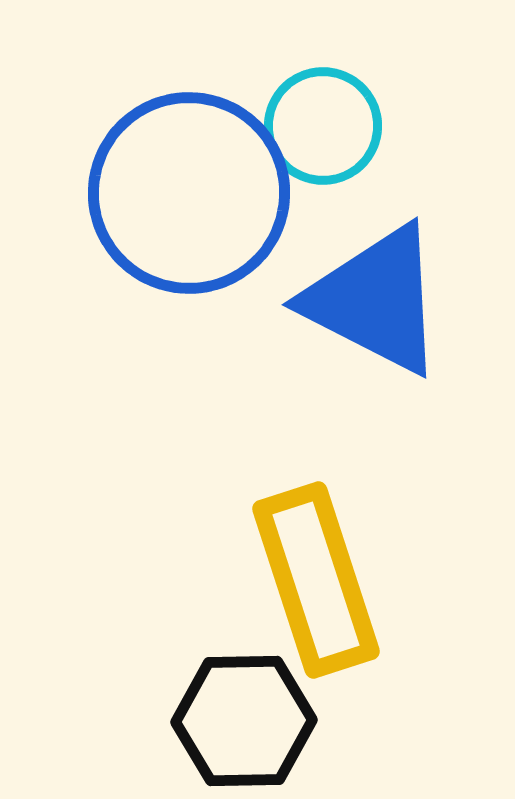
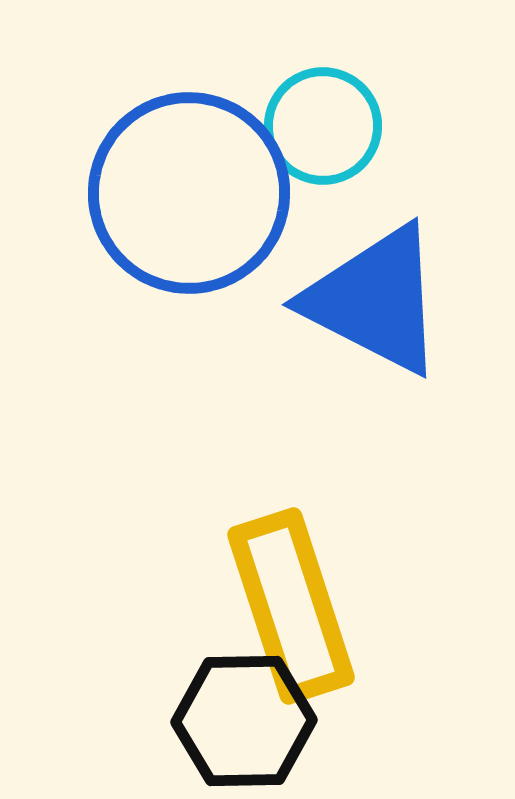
yellow rectangle: moved 25 px left, 26 px down
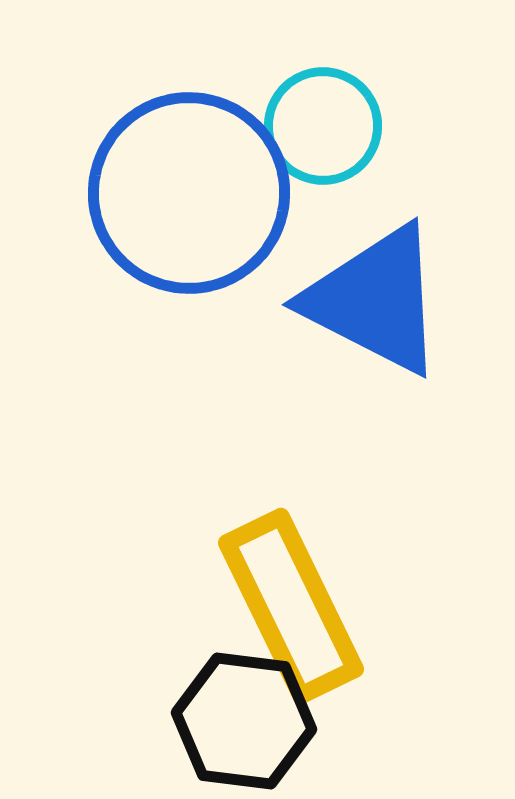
yellow rectangle: rotated 8 degrees counterclockwise
black hexagon: rotated 8 degrees clockwise
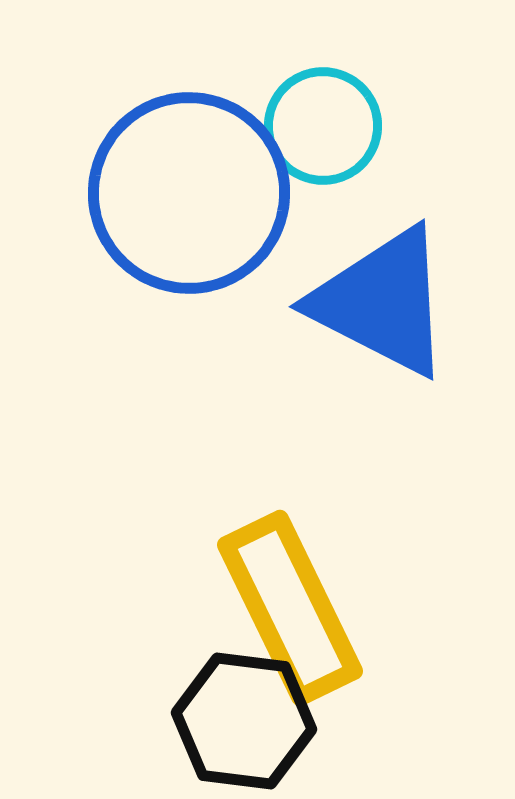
blue triangle: moved 7 px right, 2 px down
yellow rectangle: moved 1 px left, 2 px down
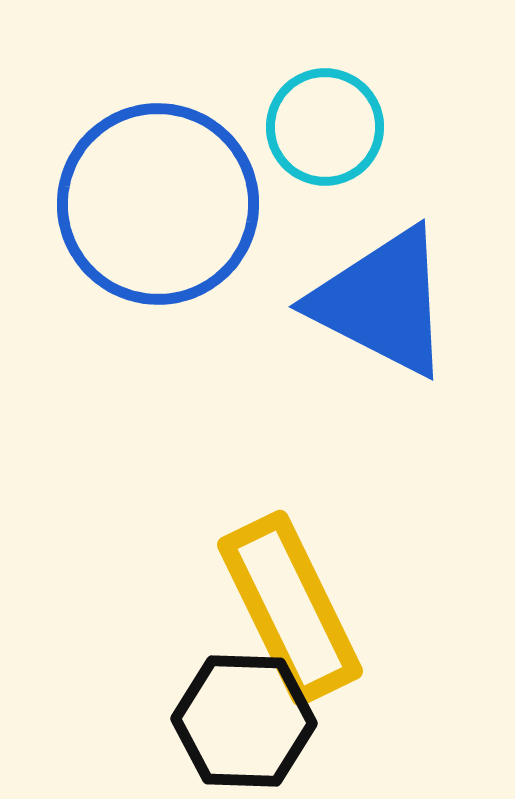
cyan circle: moved 2 px right, 1 px down
blue circle: moved 31 px left, 11 px down
black hexagon: rotated 5 degrees counterclockwise
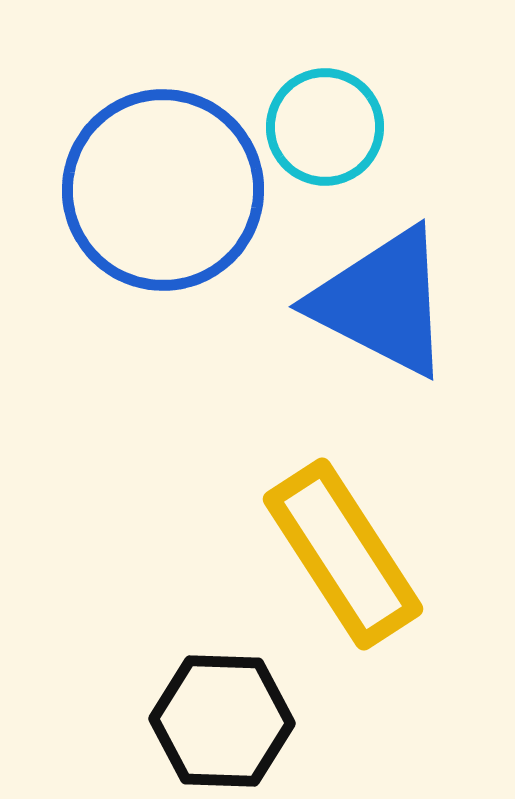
blue circle: moved 5 px right, 14 px up
yellow rectangle: moved 53 px right, 54 px up; rotated 7 degrees counterclockwise
black hexagon: moved 22 px left
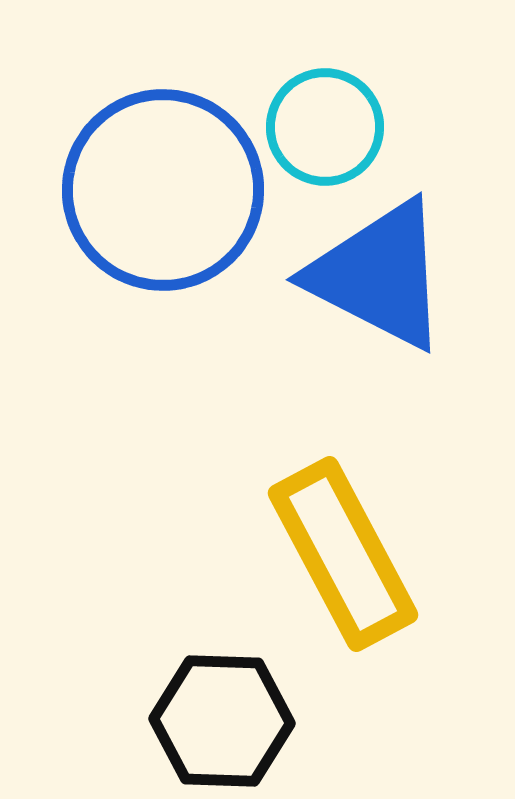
blue triangle: moved 3 px left, 27 px up
yellow rectangle: rotated 5 degrees clockwise
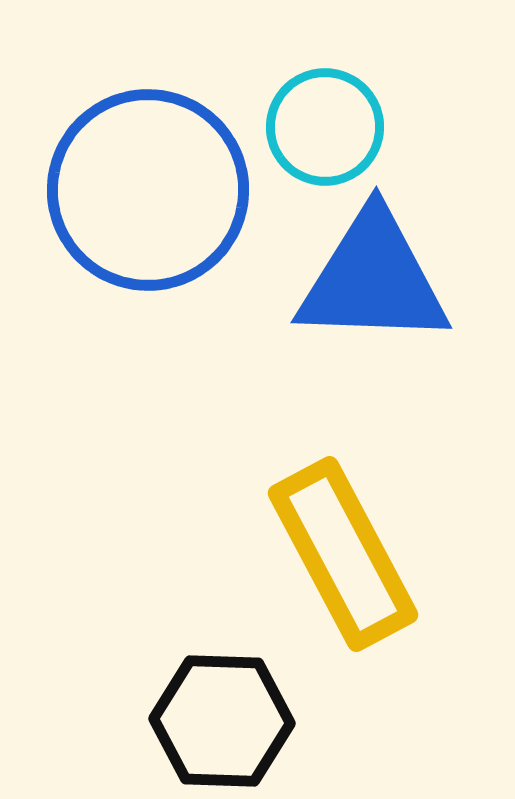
blue circle: moved 15 px left
blue triangle: moved 6 px left, 4 px down; rotated 25 degrees counterclockwise
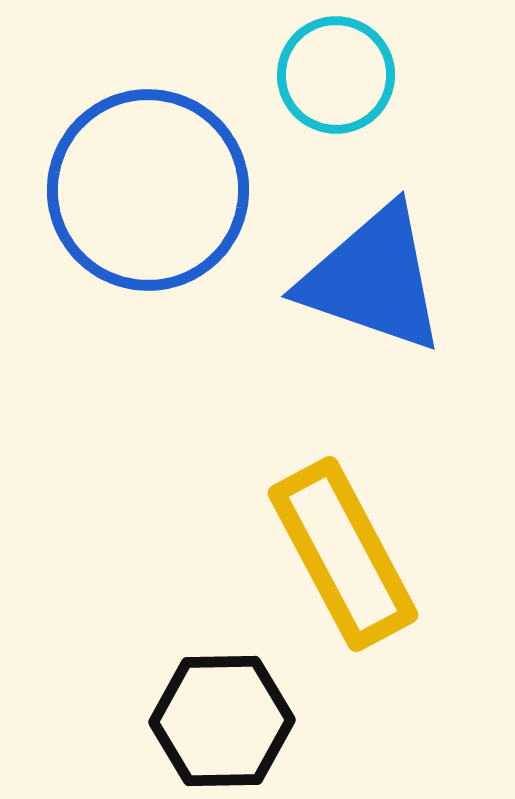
cyan circle: moved 11 px right, 52 px up
blue triangle: rotated 17 degrees clockwise
black hexagon: rotated 3 degrees counterclockwise
